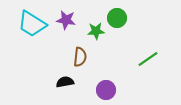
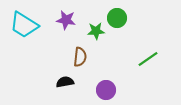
cyan trapezoid: moved 8 px left, 1 px down
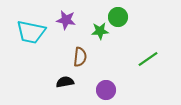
green circle: moved 1 px right, 1 px up
cyan trapezoid: moved 7 px right, 7 px down; rotated 20 degrees counterclockwise
green star: moved 4 px right
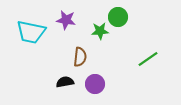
purple circle: moved 11 px left, 6 px up
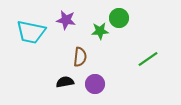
green circle: moved 1 px right, 1 px down
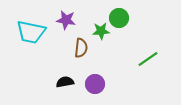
green star: moved 1 px right
brown semicircle: moved 1 px right, 9 px up
